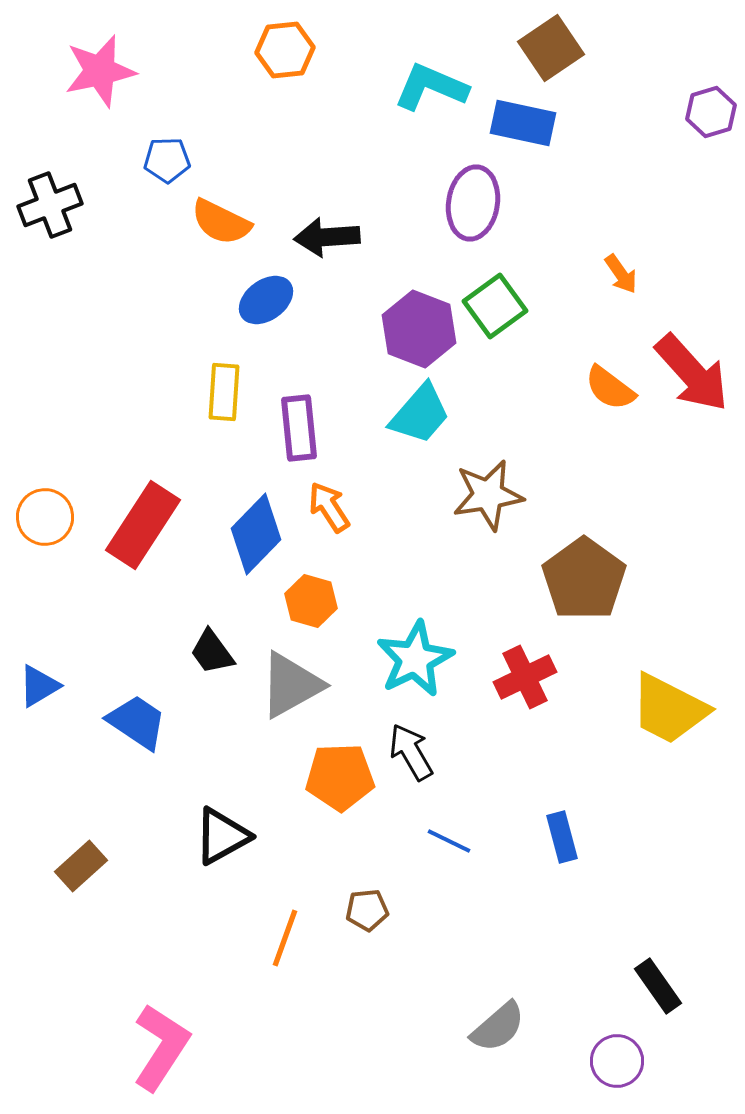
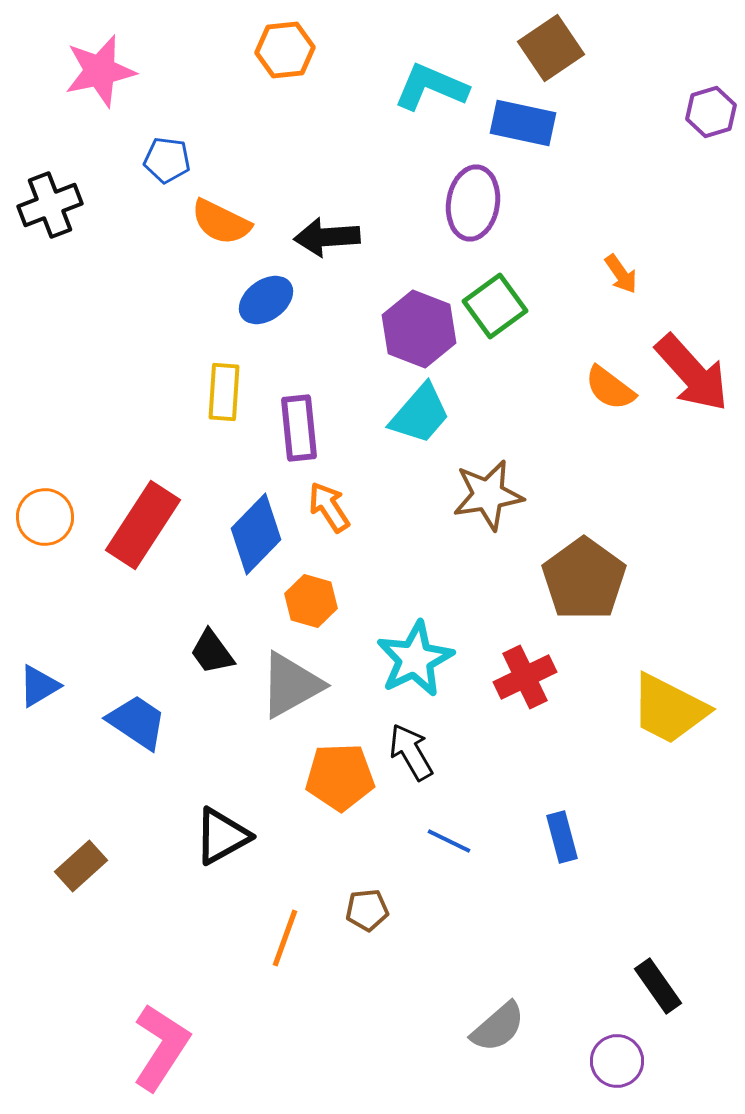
blue pentagon at (167, 160): rotated 9 degrees clockwise
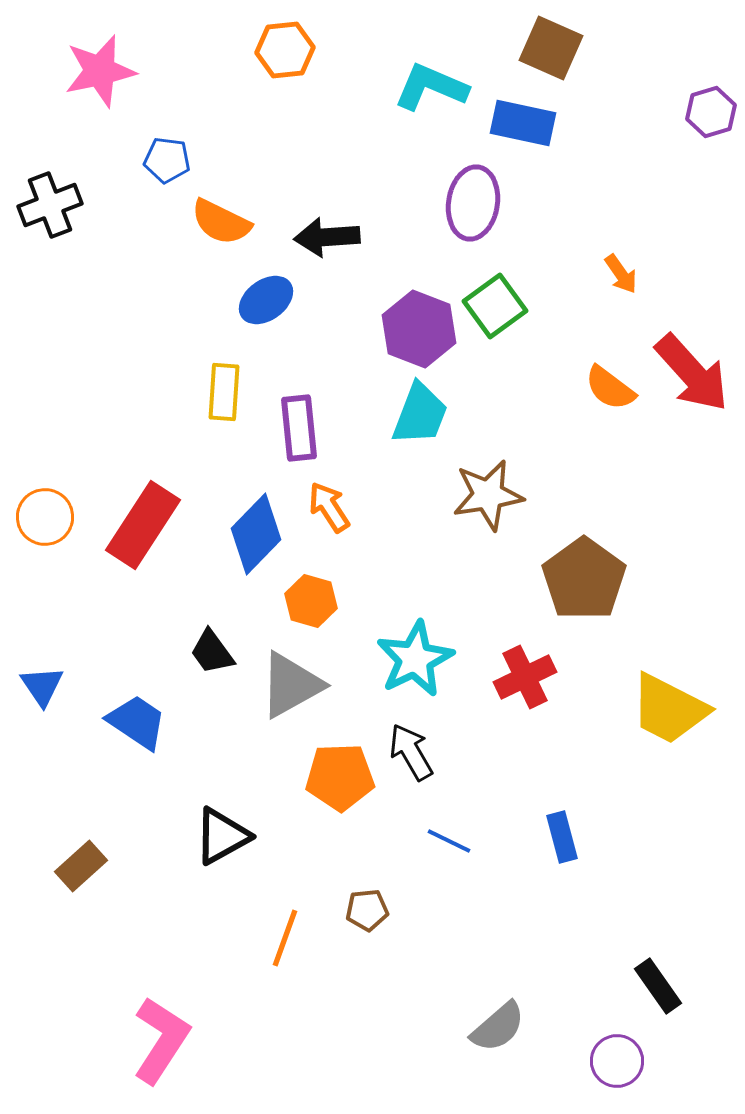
brown square at (551, 48): rotated 32 degrees counterclockwise
cyan trapezoid at (420, 414): rotated 20 degrees counterclockwise
blue triangle at (39, 686): moved 3 px right; rotated 33 degrees counterclockwise
pink L-shape at (161, 1047): moved 7 px up
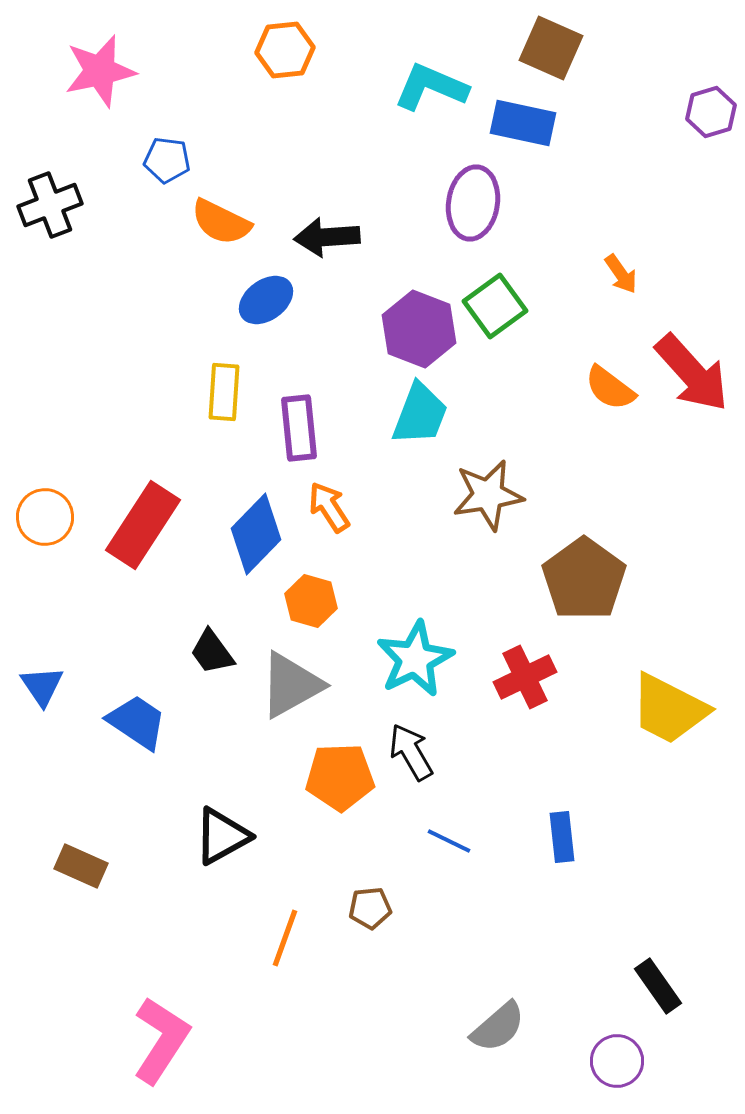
blue rectangle at (562, 837): rotated 9 degrees clockwise
brown rectangle at (81, 866): rotated 66 degrees clockwise
brown pentagon at (367, 910): moved 3 px right, 2 px up
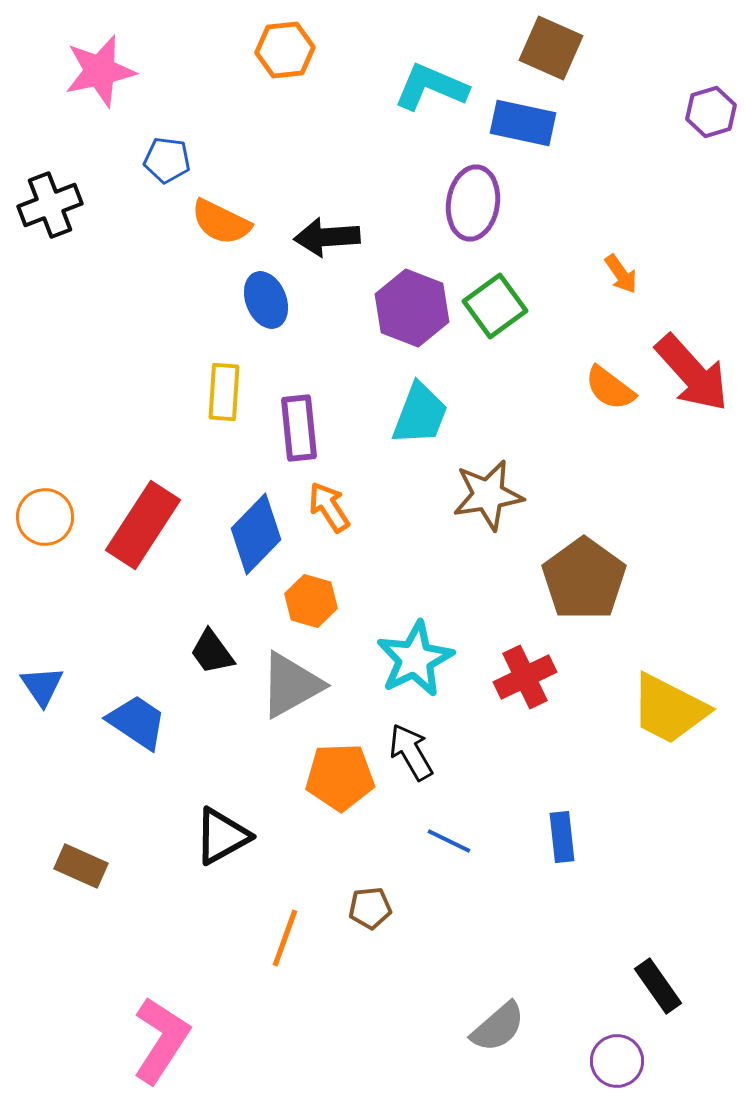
blue ellipse at (266, 300): rotated 76 degrees counterclockwise
purple hexagon at (419, 329): moved 7 px left, 21 px up
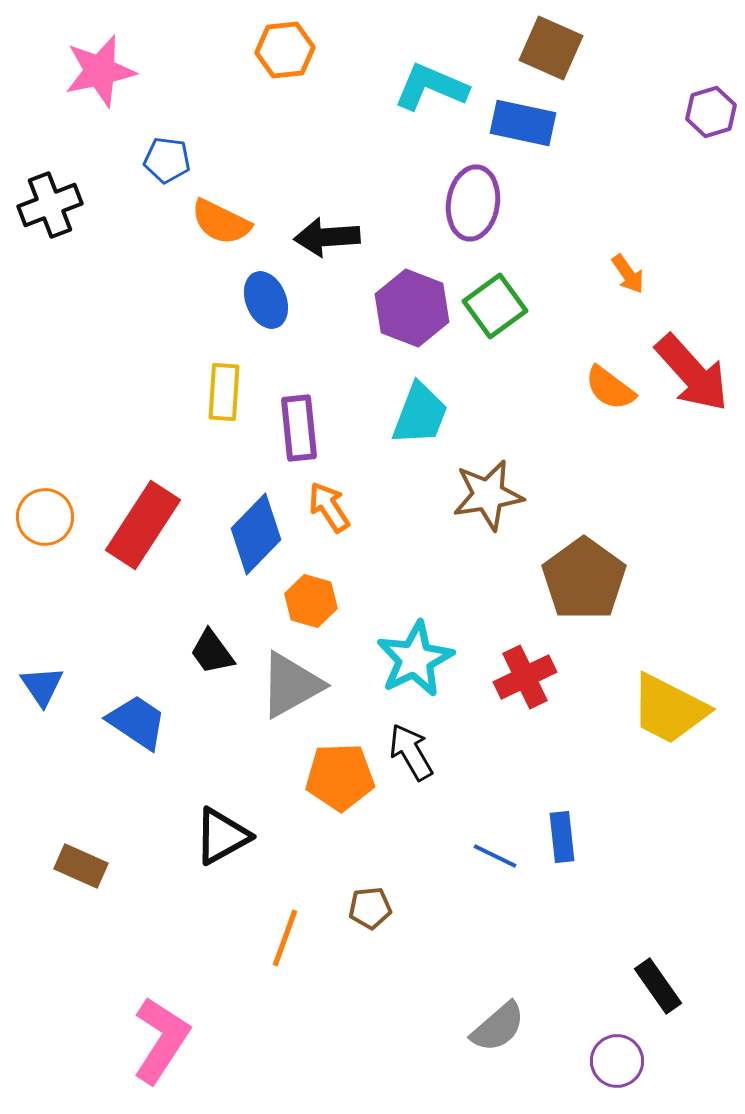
orange arrow at (621, 274): moved 7 px right
blue line at (449, 841): moved 46 px right, 15 px down
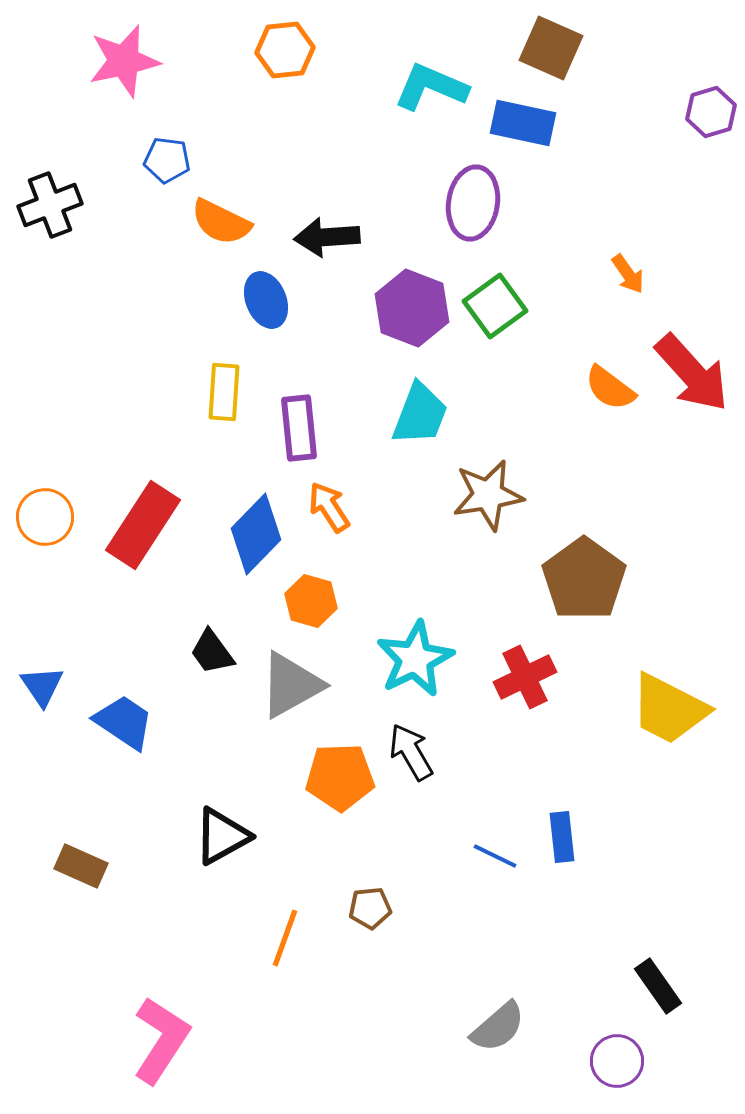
pink star at (100, 71): moved 24 px right, 10 px up
blue trapezoid at (137, 722): moved 13 px left
